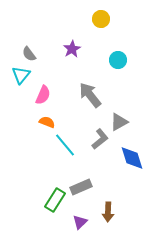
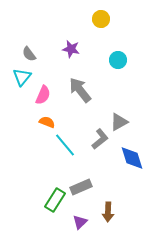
purple star: moved 1 px left; rotated 30 degrees counterclockwise
cyan triangle: moved 1 px right, 2 px down
gray arrow: moved 10 px left, 5 px up
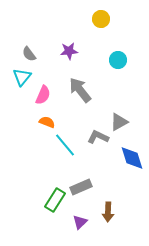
purple star: moved 2 px left, 2 px down; rotated 18 degrees counterclockwise
gray L-shape: moved 2 px left, 2 px up; rotated 115 degrees counterclockwise
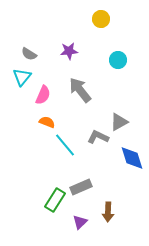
gray semicircle: rotated 21 degrees counterclockwise
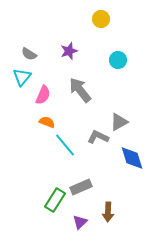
purple star: rotated 12 degrees counterclockwise
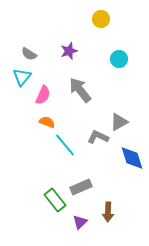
cyan circle: moved 1 px right, 1 px up
green rectangle: rotated 70 degrees counterclockwise
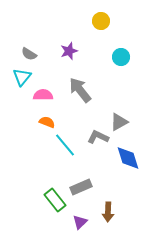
yellow circle: moved 2 px down
cyan circle: moved 2 px right, 2 px up
pink semicircle: rotated 114 degrees counterclockwise
blue diamond: moved 4 px left
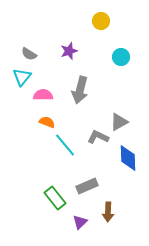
gray arrow: rotated 128 degrees counterclockwise
blue diamond: rotated 16 degrees clockwise
gray rectangle: moved 6 px right, 1 px up
green rectangle: moved 2 px up
